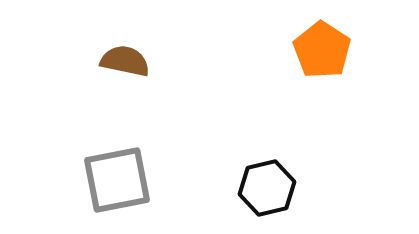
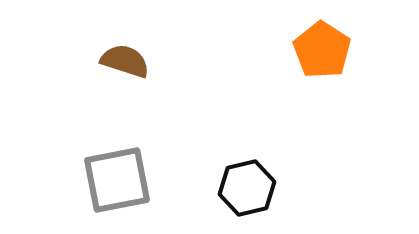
brown semicircle: rotated 6 degrees clockwise
black hexagon: moved 20 px left
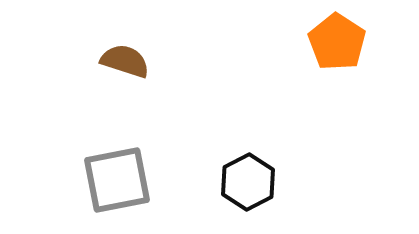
orange pentagon: moved 15 px right, 8 px up
black hexagon: moved 1 px right, 6 px up; rotated 14 degrees counterclockwise
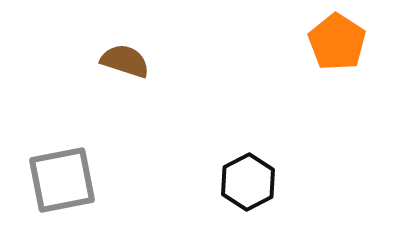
gray square: moved 55 px left
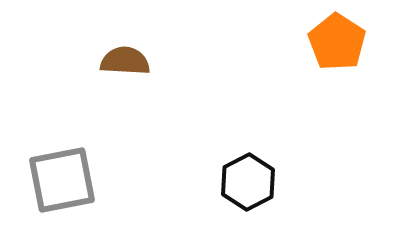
brown semicircle: rotated 15 degrees counterclockwise
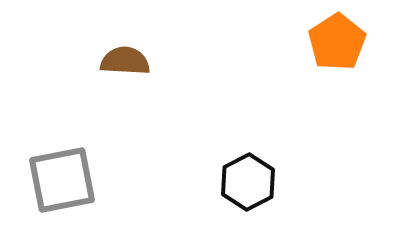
orange pentagon: rotated 6 degrees clockwise
